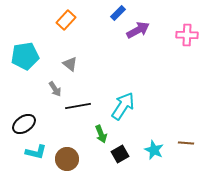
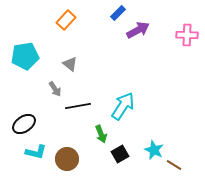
brown line: moved 12 px left, 22 px down; rotated 28 degrees clockwise
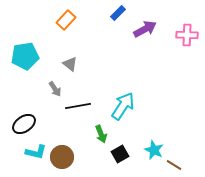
purple arrow: moved 7 px right, 1 px up
brown circle: moved 5 px left, 2 px up
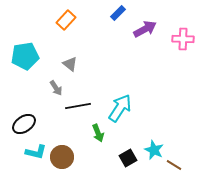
pink cross: moved 4 px left, 4 px down
gray arrow: moved 1 px right, 1 px up
cyan arrow: moved 3 px left, 2 px down
green arrow: moved 3 px left, 1 px up
black square: moved 8 px right, 4 px down
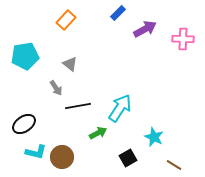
green arrow: rotated 96 degrees counterclockwise
cyan star: moved 13 px up
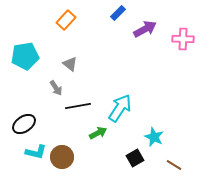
black square: moved 7 px right
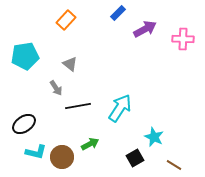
green arrow: moved 8 px left, 11 px down
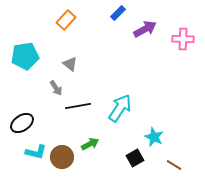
black ellipse: moved 2 px left, 1 px up
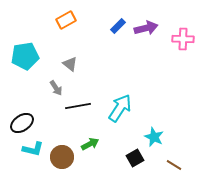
blue rectangle: moved 13 px down
orange rectangle: rotated 18 degrees clockwise
purple arrow: moved 1 px right, 1 px up; rotated 15 degrees clockwise
cyan L-shape: moved 3 px left, 3 px up
